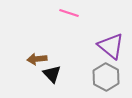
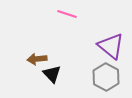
pink line: moved 2 px left, 1 px down
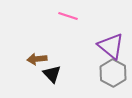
pink line: moved 1 px right, 2 px down
gray hexagon: moved 7 px right, 4 px up
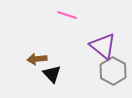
pink line: moved 1 px left, 1 px up
purple triangle: moved 8 px left
gray hexagon: moved 2 px up
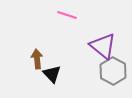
brown arrow: rotated 90 degrees clockwise
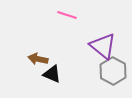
brown arrow: moved 1 px right; rotated 72 degrees counterclockwise
black triangle: rotated 24 degrees counterclockwise
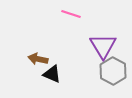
pink line: moved 4 px right, 1 px up
purple triangle: rotated 20 degrees clockwise
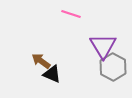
brown arrow: moved 3 px right, 2 px down; rotated 24 degrees clockwise
gray hexagon: moved 4 px up
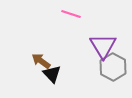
black triangle: rotated 24 degrees clockwise
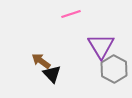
pink line: rotated 36 degrees counterclockwise
purple triangle: moved 2 px left
gray hexagon: moved 1 px right, 2 px down
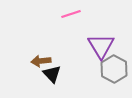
brown arrow: rotated 42 degrees counterclockwise
